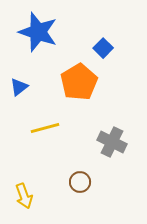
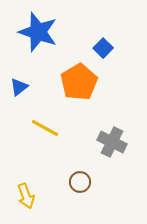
yellow line: rotated 44 degrees clockwise
yellow arrow: moved 2 px right
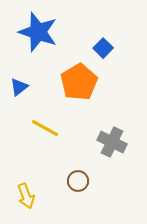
brown circle: moved 2 px left, 1 px up
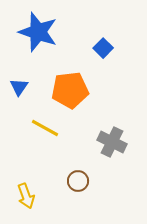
orange pentagon: moved 9 px left, 8 px down; rotated 24 degrees clockwise
blue triangle: rotated 18 degrees counterclockwise
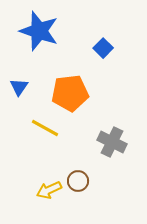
blue star: moved 1 px right, 1 px up
orange pentagon: moved 3 px down
yellow arrow: moved 23 px right, 6 px up; rotated 85 degrees clockwise
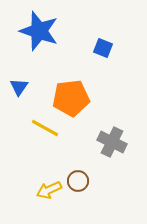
blue square: rotated 24 degrees counterclockwise
orange pentagon: moved 1 px right, 5 px down
